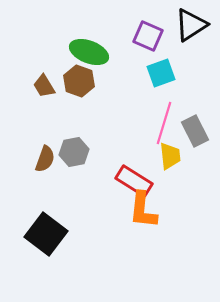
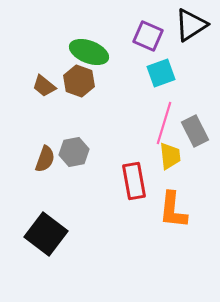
brown trapezoid: rotated 20 degrees counterclockwise
red rectangle: rotated 48 degrees clockwise
orange L-shape: moved 30 px right
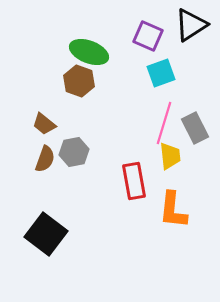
brown trapezoid: moved 38 px down
gray rectangle: moved 3 px up
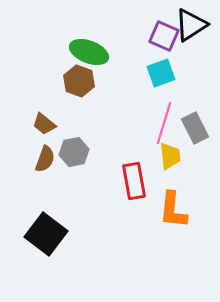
purple square: moved 16 px right
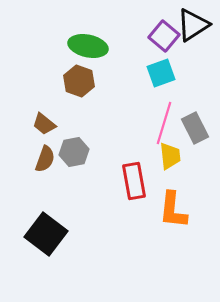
black triangle: moved 2 px right
purple square: rotated 16 degrees clockwise
green ellipse: moved 1 px left, 6 px up; rotated 9 degrees counterclockwise
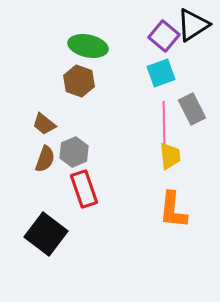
pink line: rotated 18 degrees counterclockwise
gray rectangle: moved 3 px left, 19 px up
gray hexagon: rotated 12 degrees counterclockwise
red rectangle: moved 50 px left, 8 px down; rotated 9 degrees counterclockwise
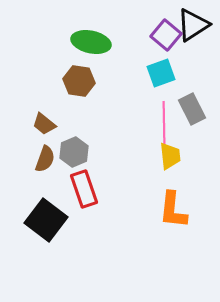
purple square: moved 2 px right, 1 px up
green ellipse: moved 3 px right, 4 px up
brown hexagon: rotated 12 degrees counterclockwise
black square: moved 14 px up
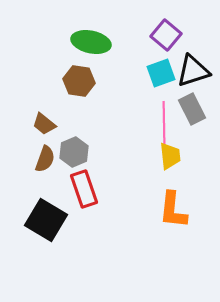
black triangle: moved 46 px down; rotated 15 degrees clockwise
black square: rotated 6 degrees counterclockwise
